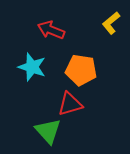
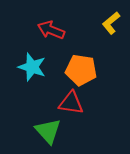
red triangle: moved 1 px right, 1 px up; rotated 24 degrees clockwise
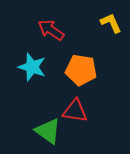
yellow L-shape: rotated 105 degrees clockwise
red arrow: rotated 12 degrees clockwise
red triangle: moved 4 px right, 8 px down
green triangle: rotated 12 degrees counterclockwise
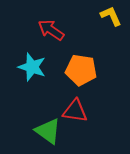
yellow L-shape: moved 7 px up
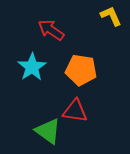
cyan star: rotated 20 degrees clockwise
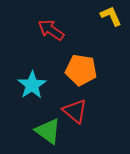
cyan star: moved 18 px down
red triangle: rotated 32 degrees clockwise
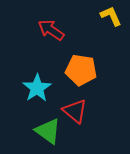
cyan star: moved 5 px right, 3 px down
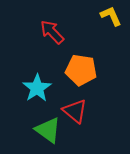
red arrow: moved 1 px right, 2 px down; rotated 12 degrees clockwise
green triangle: moved 1 px up
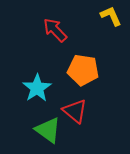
red arrow: moved 3 px right, 2 px up
orange pentagon: moved 2 px right
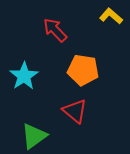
yellow L-shape: rotated 25 degrees counterclockwise
cyan star: moved 13 px left, 12 px up
green triangle: moved 14 px left, 6 px down; rotated 48 degrees clockwise
